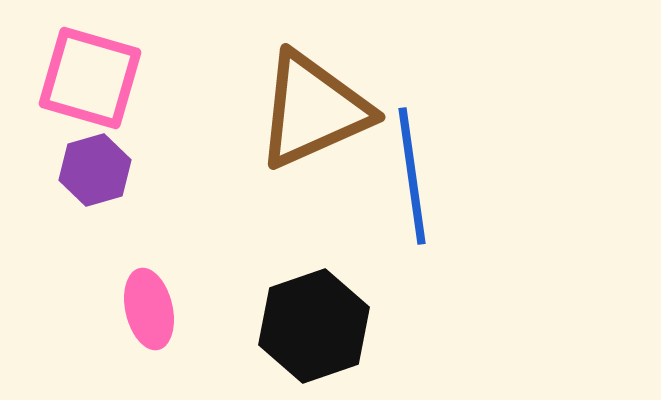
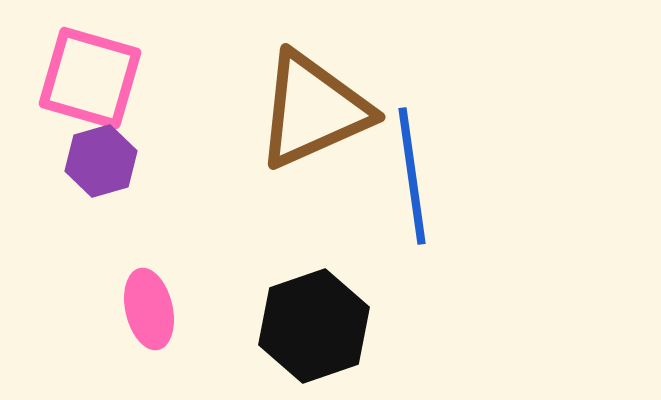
purple hexagon: moved 6 px right, 9 px up
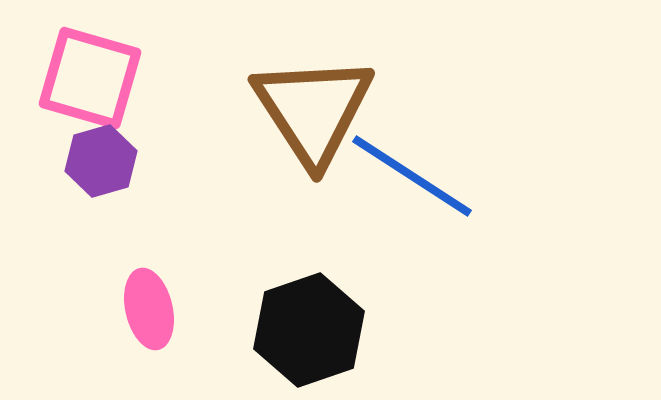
brown triangle: rotated 39 degrees counterclockwise
blue line: rotated 49 degrees counterclockwise
black hexagon: moved 5 px left, 4 px down
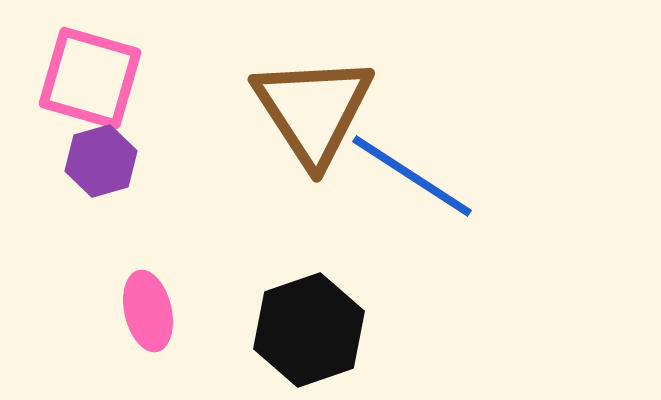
pink ellipse: moved 1 px left, 2 px down
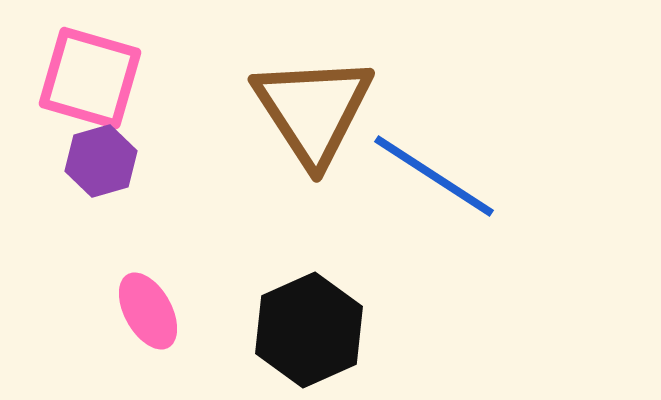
blue line: moved 22 px right
pink ellipse: rotated 16 degrees counterclockwise
black hexagon: rotated 5 degrees counterclockwise
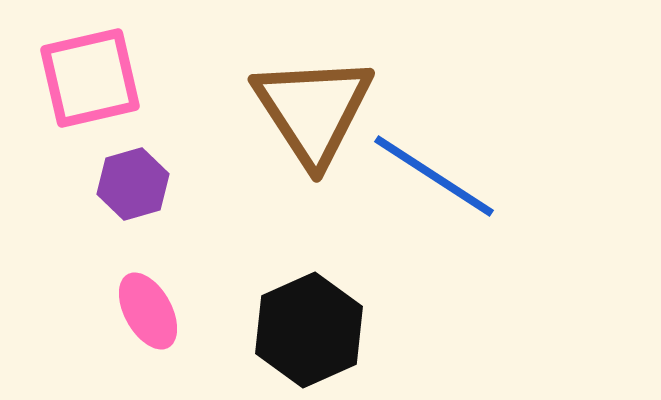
pink square: rotated 29 degrees counterclockwise
purple hexagon: moved 32 px right, 23 px down
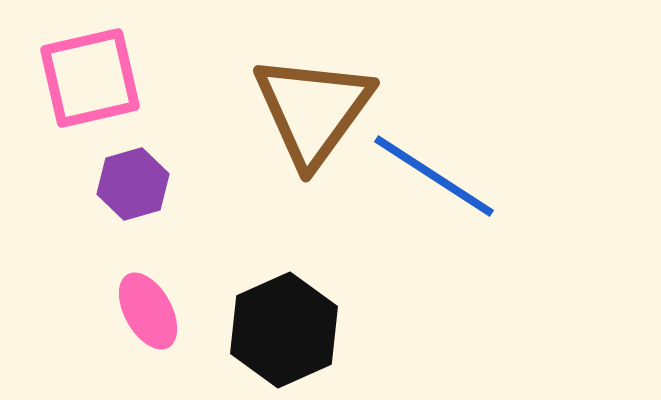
brown triangle: rotated 9 degrees clockwise
black hexagon: moved 25 px left
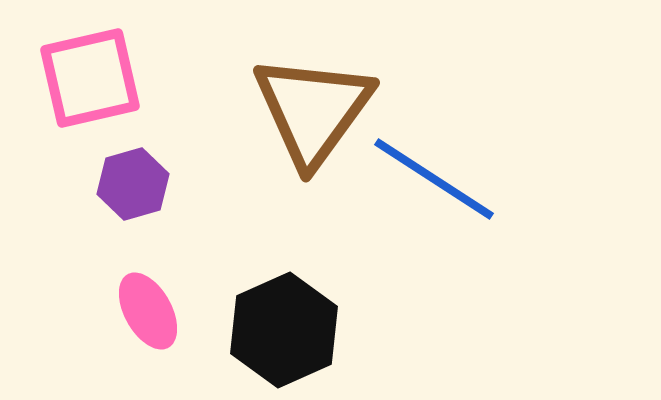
blue line: moved 3 px down
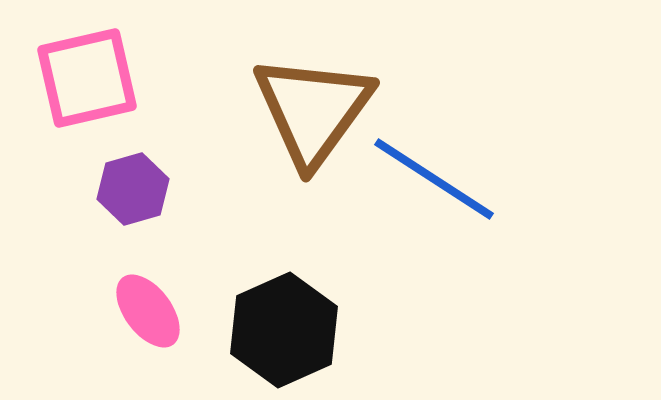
pink square: moved 3 px left
purple hexagon: moved 5 px down
pink ellipse: rotated 8 degrees counterclockwise
